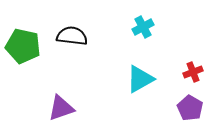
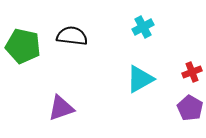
red cross: moved 1 px left
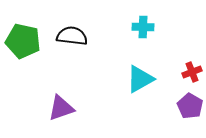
cyan cross: rotated 30 degrees clockwise
green pentagon: moved 5 px up
purple pentagon: moved 2 px up
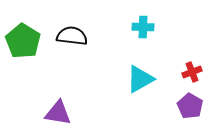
green pentagon: rotated 20 degrees clockwise
purple triangle: moved 3 px left, 5 px down; rotated 28 degrees clockwise
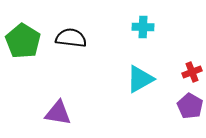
black semicircle: moved 1 px left, 2 px down
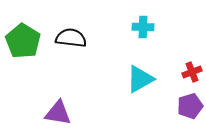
purple pentagon: rotated 25 degrees clockwise
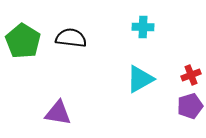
red cross: moved 1 px left, 3 px down
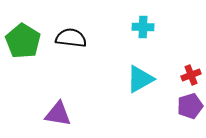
purple triangle: moved 1 px down
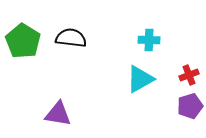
cyan cross: moved 6 px right, 13 px down
red cross: moved 2 px left
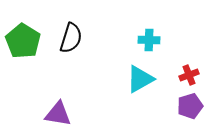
black semicircle: rotated 100 degrees clockwise
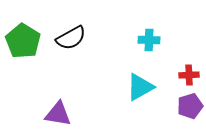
black semicircle: rotated 44 degrees clockwise
red cross: rotated 18 degrees clockwise
cyan triangle: moved 8 px down
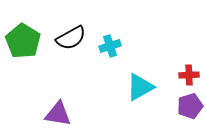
cyan cross: moved 39 px left, 6 px down; rotated 20 degrees counterclockwise
